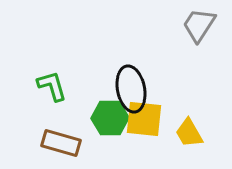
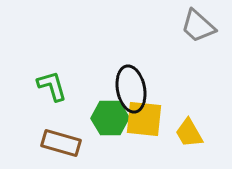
gray trapezoid: moved 1 px left, 1 px down; rotated 81 degrees counterclockwise
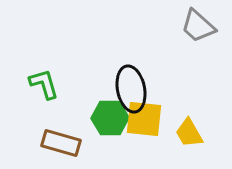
green L-shape: moved 8 px left, 2 px up
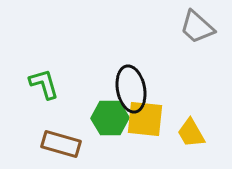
gray trapezoid: moved 1 px left, 1 px down
yellow square: moved 1 px right
yellow trapezoid: moved 2 px right
brown rectangle: moved 1 px down
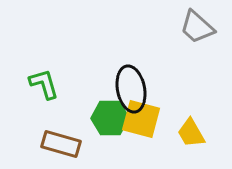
yellow square: moved 4 px left; rotated 9 degrees clockwise
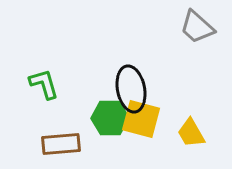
brown rectangle: rotated 21 degrees counterclockwise
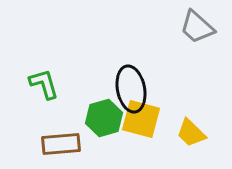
green hexagon: moved 6 px left; rotated 15 degrees counterclockwise
yellow trapezoid: rotated 16 degrees counterclockwise
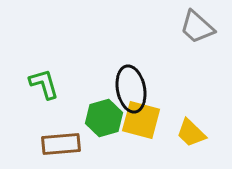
yellow square: moved 1 px down
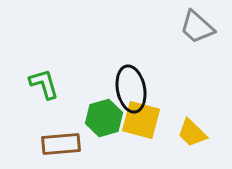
yellow trapezoid: moved 1 px right
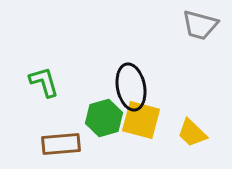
gray trapezoid: moved 3 px right, 2 px up; rotated 27 degrees counterclockwise
green L-shape: moved 2 px up
black ellipse: moved 2 px up
